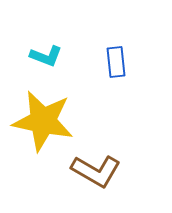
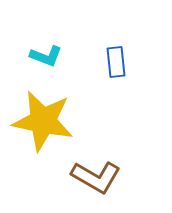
brown L-shape: moved 6 px down
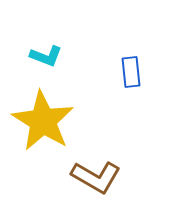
blue rectangle: moved 15 px right, 10 px down
yellow star: rotated 20 degrees clockwise
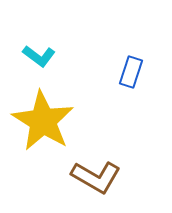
cyan L-shape: moved 7 px left; rotated 16 degrees clockwise
blue rectangle: rotated 24 degrees clockwise
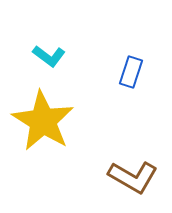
cyan L-shape: moved 10 px right
brown L-shape: moved 37 px right
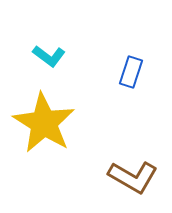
yellow star: moved 1 px right, 2 px down
